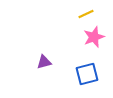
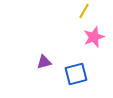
yellow line: moved 2 px left, 3 px up; rotated 35 degrees counterclockwise
blue square: moved 11 px left
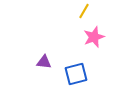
purple triangle: rotated 21 degrees clockwise
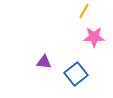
pink star: rotated 20 degrees clockwise
blue square: rotated 25 degrees counterclockwise
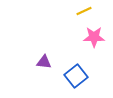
yellow line: rotated 35 degrees clockwise
blue square: moved 2 px down
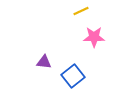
yellow line: moved 3 px left
blue square: moved 3 px left
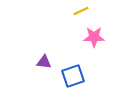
blue square: rotated 20 degrees clockwise
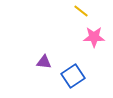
yellow line: rotated 63 degrees clockwise
blue square: rotated 15 degrees counterclockwise
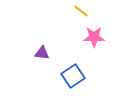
purple triangle: moved 2 px left, 9 px up
